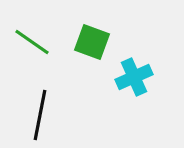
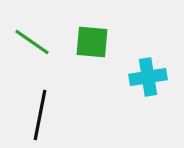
green square: rotated 15 degrees counterclockwise
cyan cross: moved 14 px right; rotated 15 degrees clockwise
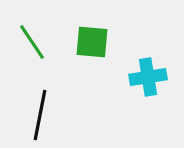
green line: rotated 21 degrees clockwise
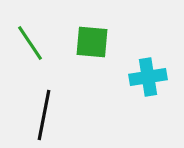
green line: moved 2 px left, 1 px down
black line: moved 4 px right
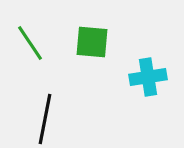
black line: moved 1 px right, 4 px down
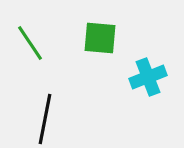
green square: moved 8 px right, 4 px up
cyan cross: rotated 12 degrees counterclockwise
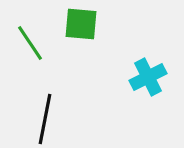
green square: moved 19 px left, 14 px up
cyan cross: rotated 6 degrees counterclockwise
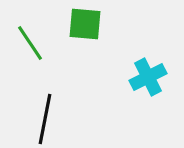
green square: moved 4 px right
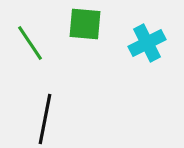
cyan cross: moved 1 px left, 34 px up
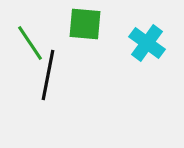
cyan cross: rotated 27 degrees counterclockwise
black line: moved 3 px right, 44 px up
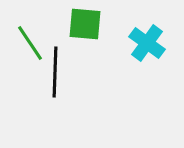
black line: moved 7 px right, 3 px up; rotated 9 degrees counterclockwise
